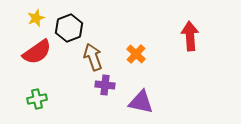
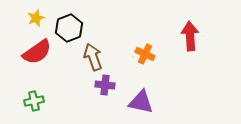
orange cross: moved 9 px right; rotated 18 degrees counterclockwise
green cross: moved 3 px left, 2 px down
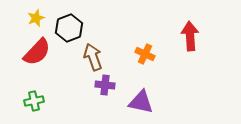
red semicircle: rotated 12 degrees counterclockwise
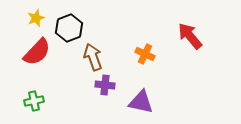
red arrow: rotated 36 degrees counterclockwise
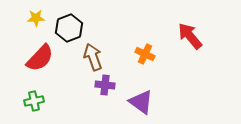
yellow star: rotated 18 degrees clockwise
red semicircle: moved 3 px right, 6 px down
purple triangle: rotated 24 degrees clockwise
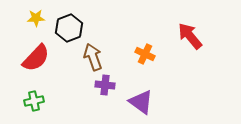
red semicircle: moved 4 px left
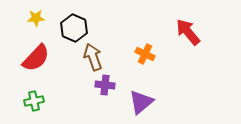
black hexagon: moved 5 px right; rotated 16 degrees counterclockwise
red arrow: moved 2 px left, 4 px up
purple triangle: rotated 44 degrees clockwise
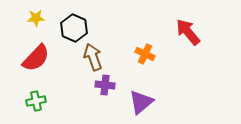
green cross: moved 2 px right
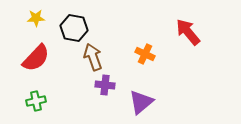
black hexagon: rotated 12 degrees counterclockwise
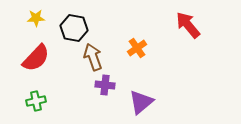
red arrow: moved 7 px up
orange cross: moved 8 px left, 6 px up; rotated 30 degrees clockwise
